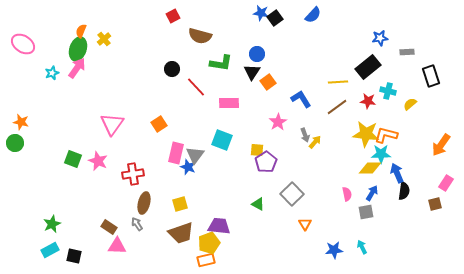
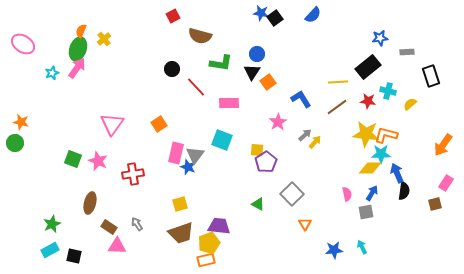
gray arrow at (305, 135): rotated 112 degrees counterclockwise
orange arrow at (441, 145): moved 2 px right
brown ellipse at (144, 203): moved 54 px left
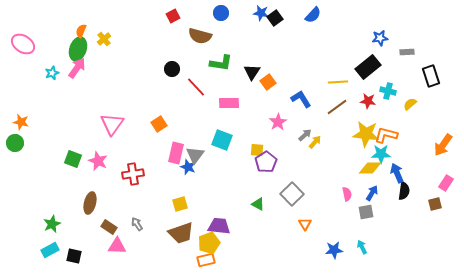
blue circle at (257, 54): moved 36 px left, 41 px up
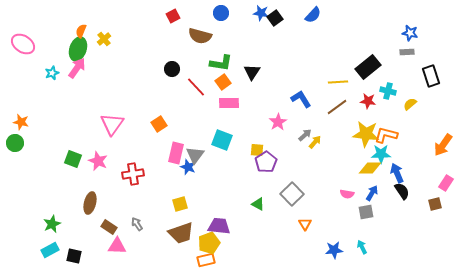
blue star at (380, 38): moved 30 px right, 5 px up; rotated 21 degrees clockwise
orange square at (268, 82): moved 45 px left
black semicircle at (404, 191): moved 2 px left; rotated 42 degrees counterclockwise
pink semicircle at (347, 194): rotated 112 degrees clockwise
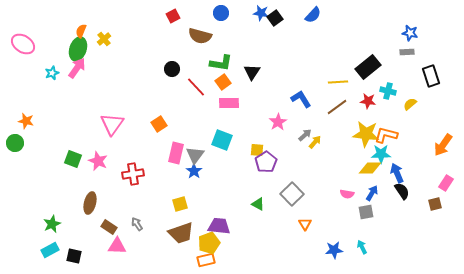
orange star at (21, 122): moved 5 px right, 1 px up
blue star at (188, 167): moved 6 px right, 4 px down; rotated 14 degrees clockwise
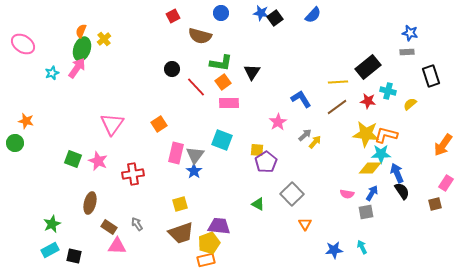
green ellipse at (78, 49): moved 4 px right
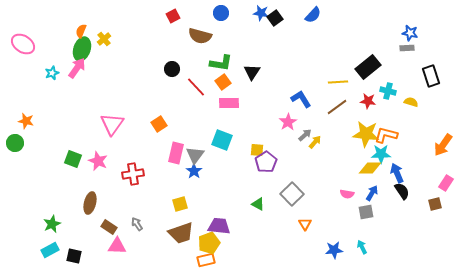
gray rectangle at (407, 52): moved 4 px up
yellow semicircle at (410, 104): moved 1 px right, 2 px up; rotated 56 degrees clockwise
pink star at (278, 122): moved 10 px right
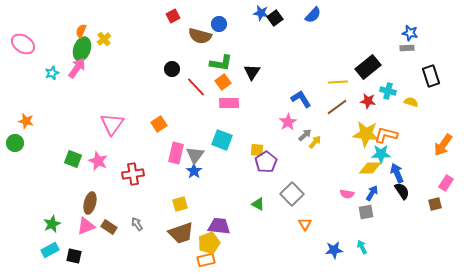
blue circle at (221, 13): moved 2 px left, 11 px down
pink triangle at (117, 246): moved 31 px left, 20 px up; rotated 24 degrees counterclockwise
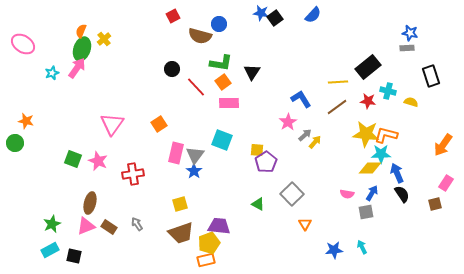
black semicircle at (402, 191): moved 3 px down
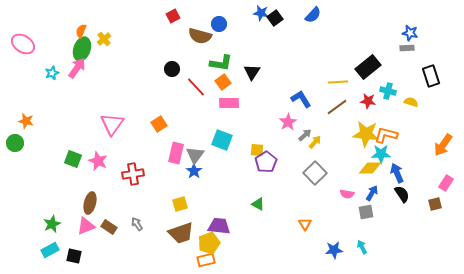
gray square at (292, 194): moved 23 px right, 21 px up
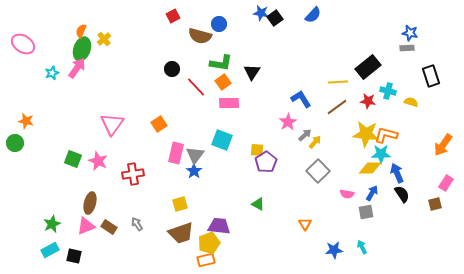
gray square at (315, 173): moved 3 px right, 2 px up
